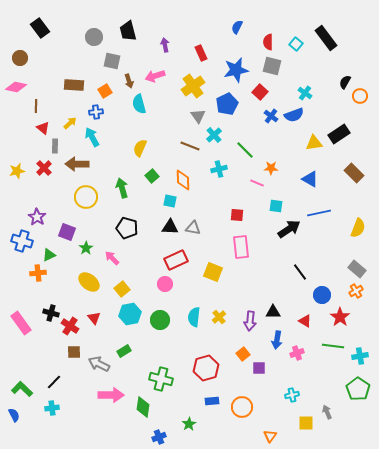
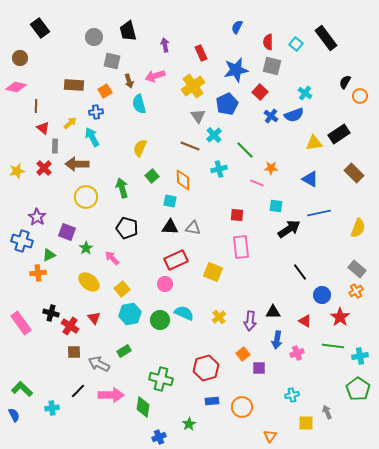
cyan semicircle at (194, 317): moved 10 px left, 4 px up; rotated 108 degrees clockwise
black line at (54, 382): moved 24 px right, 9 px down
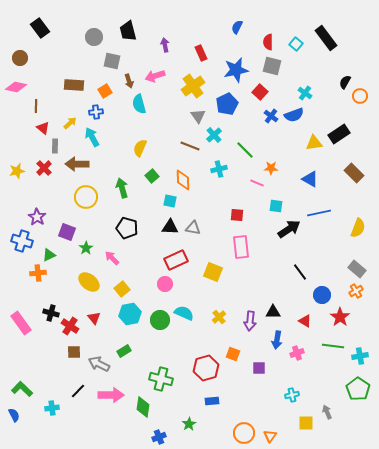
orange square at (243, 354): moved 10 px left; rotated 32 degrees counterclockwise
orange circle at (242, 407): moved 2 px right, 26 px down
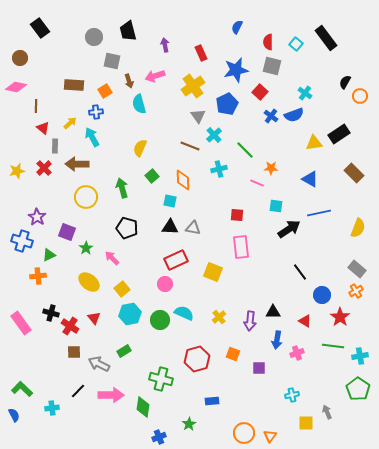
orange cross at (38, 273): moved 3 px down
red hexagon at (206, 368): moved 9 px left, 9 px up
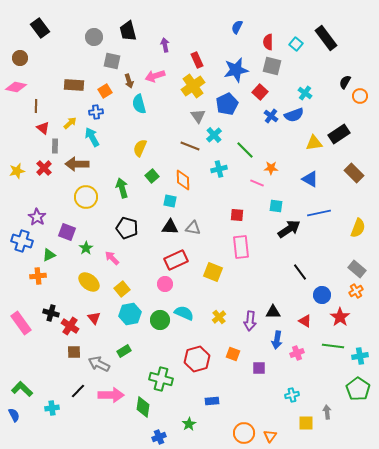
red rectangle at (201, 53): moved 4 px left, 7 px down
gray arrow at (327, 412): rotated 16 degrees clockwise
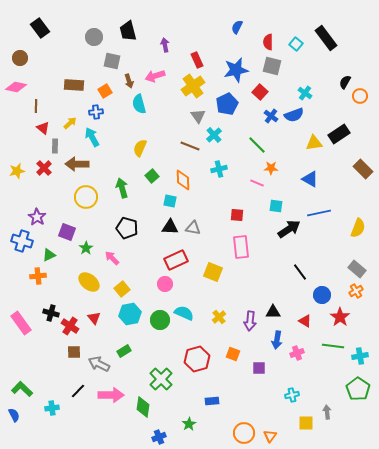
green line at (245, 150): moved 12 px right, 5 px up
brown rectangle at (354, 173): moved 9 px right, 4 px up
green cross at (161, 379): rotated 30 degrees clockwise
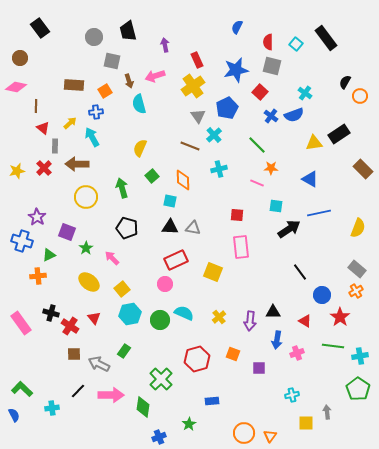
blue pentagon at (227, 104): moved 4 px down
green rectangle at (124, 351): rotated 24 degrees counterclockwise
brown square at (74, 352): moved 2 px down
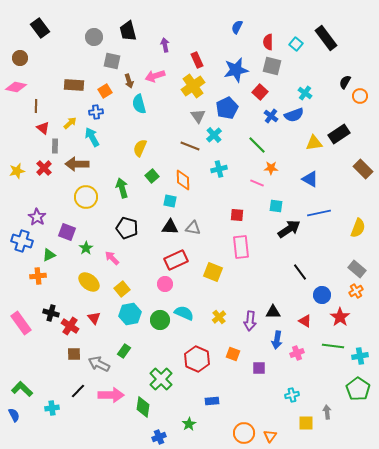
red hexagon at (197, 359): rotated 20 degrees counterclockwise
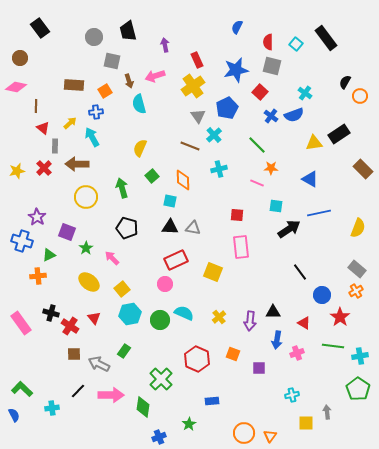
red triangle at (305, 321): moved 1 px left, 2 px down
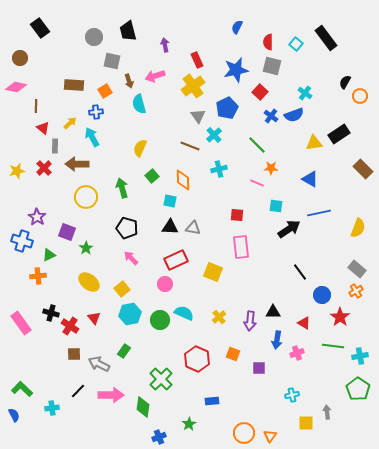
pink arrow at (112, 258): moved 19 px right
